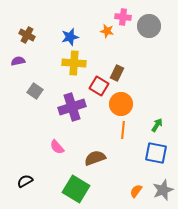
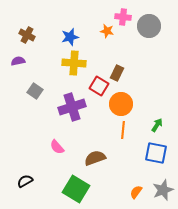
orange semicircle: moved 1 px down
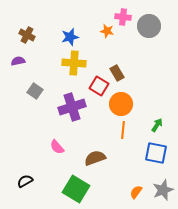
brown rectangle: rotated 56 degrees counterclockwise
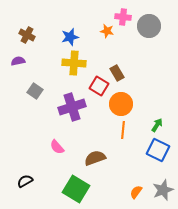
blue square: moved 2 px right, 3 px up; rotated 15 degrees clockwise
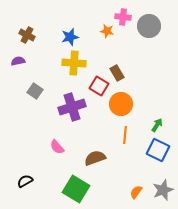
orange line: moved 2 px right, 5 px down
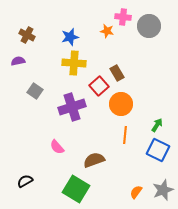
red square: rotated 18 degrees clockwise
brown semicircle: moved 1 px left, 2 px down
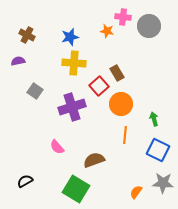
green arrow: moved 3 px left, 6 px up; rotated 48 degrees counterclockwise
gray star: moved 7 px up; rotated 25 degrees clockwise
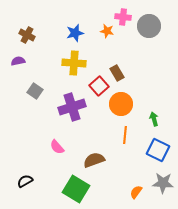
blue star: moved 5 px right, 4 px up
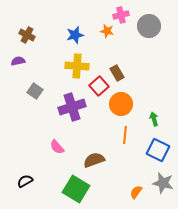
pink cross: moved 2 px left, 2 px up; rotated 21 degrees counterclockwise
blue star: moved 2 px down
yellow cross: moved 3 px right, 3 px down
gray star: rotated 10 degrees clockwise
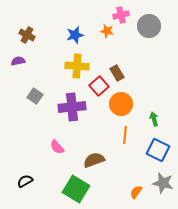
gray square: moved 5 px down
purple cross: rotated 12 degrees clockwise
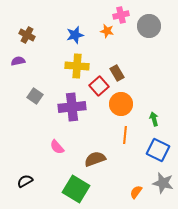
brown semicircle: moved 1 px right, 1 px up
